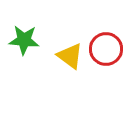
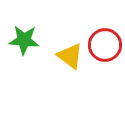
red circle: moved 1 px left, 4 px up
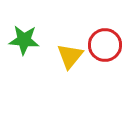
yellow triangle: rotated 32 degrees clockwise
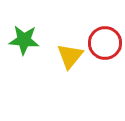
red circle: moved 2 px up
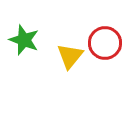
green star: rotated 16 degrees clockwise
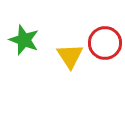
yellow triangle: rotated 12 degrees counterclockwise
